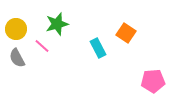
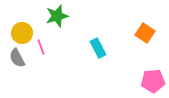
green star: moved 8 px up
yellow circle: moved 6 px right, 4 px down
orange square: moved 19 px right
pink line: moved 1 px left, 1 px down; rotated 28 degrees clockwise
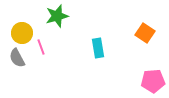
cyan rectangle: rotated 18 degrees clockwise
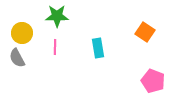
green star: rotated 15 degrees clockwise
orange square: moved 1 px up
pink line: moved 14 px right; rotated 21 degrees clockwise
pink pentagon: rotated 25 degrees clockwise
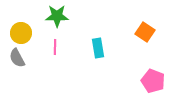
yellow circle: moved 1 px left
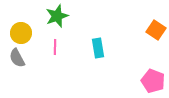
green star: rotated 20 degrees counterclockwise
orange square: moved 11 px right, 2 px up
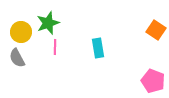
green star: moved 9 px left, 7 px down
yellow circle: moved 1 px up
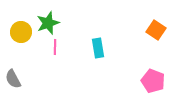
gray semicircle: moved 4 px left, 21 px down
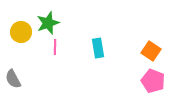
orange square: moved 5 px left, 21 px down
